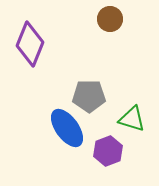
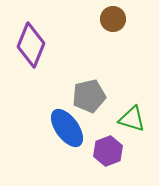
brown circle: moved 3 px right
purple diamond: moved 1 px right, 1 px down
gray pentagon: rotated 12 degrees counterclockwise
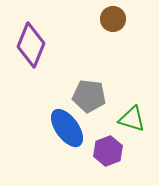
gray pentagon: rotated 20 degrees clockwise
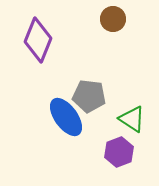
purple diamond: moved 7 px right, 5 px up
green triangle: rotated 16 degrees clockwise
blue ellipse: moved 1 px left, 11 px up
purple hexagon: moved 11 px right, 1 px down
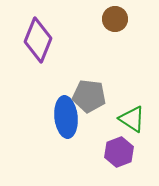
brown circle: moved 2 px right
blue ellipse: rotated 30 degrees clockwise
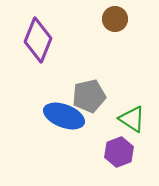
gray pentagon: rotated 20 degrees counterclockwise
blue ellipse: moved 2 px left, 1 px up; rotated 63 degrees counterclockwise
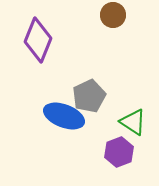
brown circle: moved 2 px left, 4 px up
gray pentagon: rotated 12 degrees counterclockwise
green triangle: moved 1 px right, 3 px down
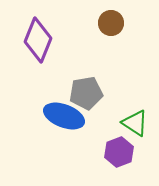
brown circle: moved 2 px left, 8 px down
gray pentagon: moved 3 px left, 3 px up; rotated 16 degrees clockwise
green triangle: moved 2 px right, 1 px down
